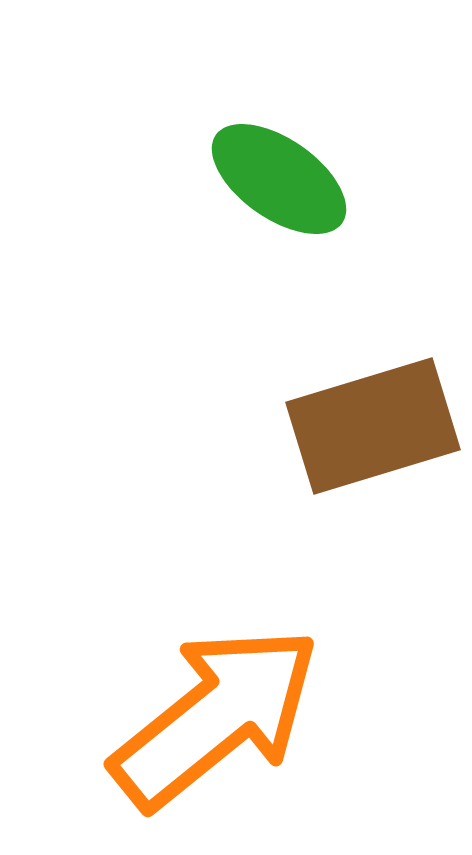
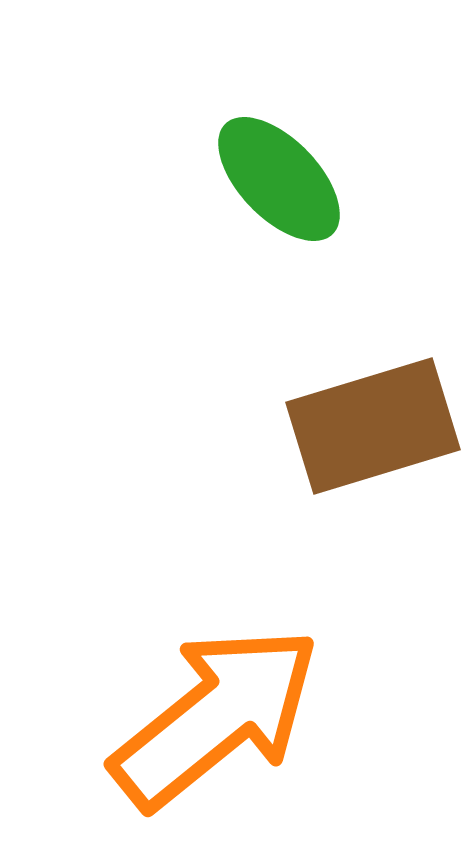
green ellipse: rotated 11 degrees clockwise
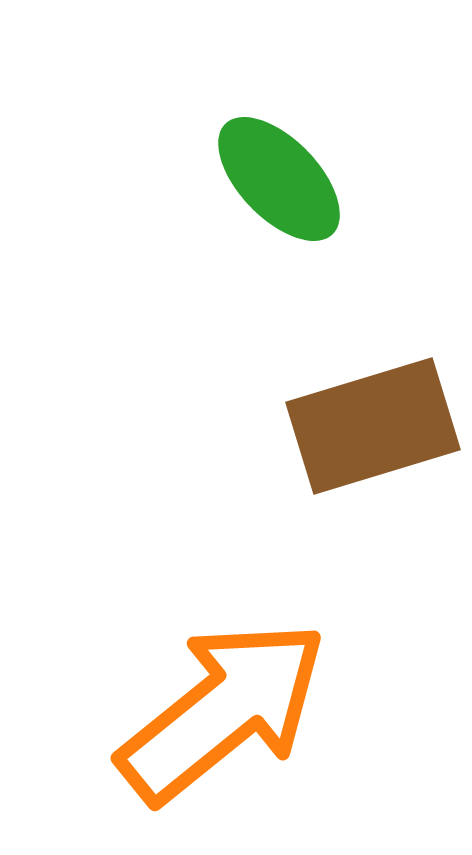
orange arrow: moved 7 px right, 6 px up
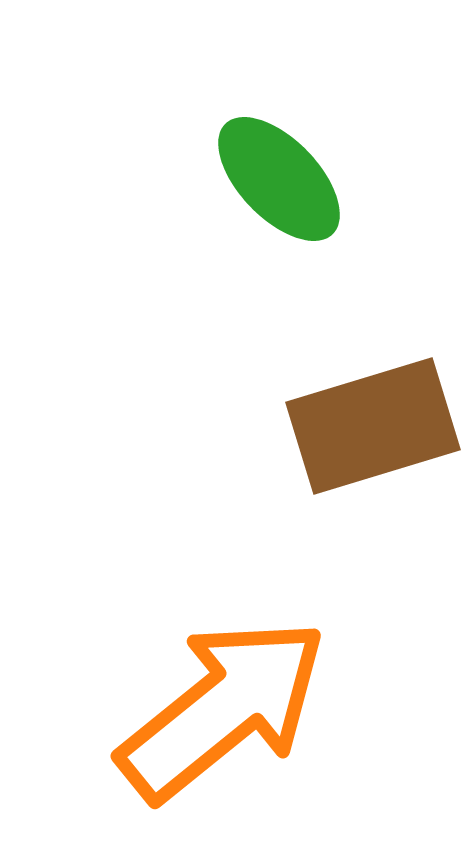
orange arrow: moved 2 px up
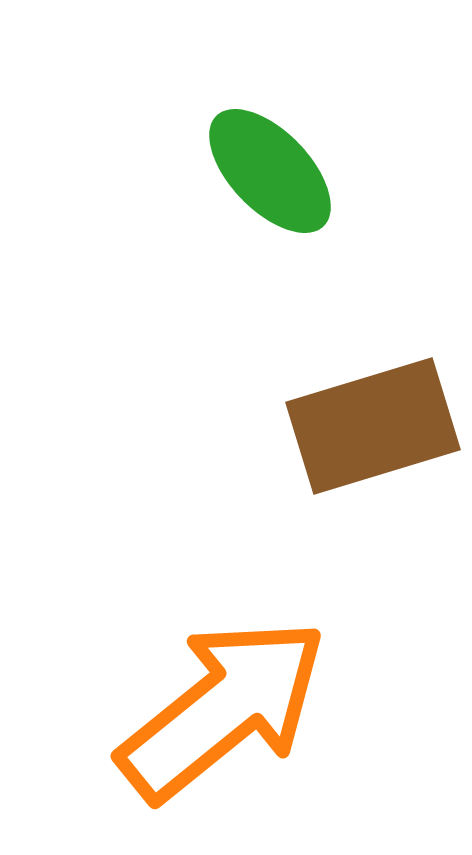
green ellipse: moved 9 px left, 8 px up
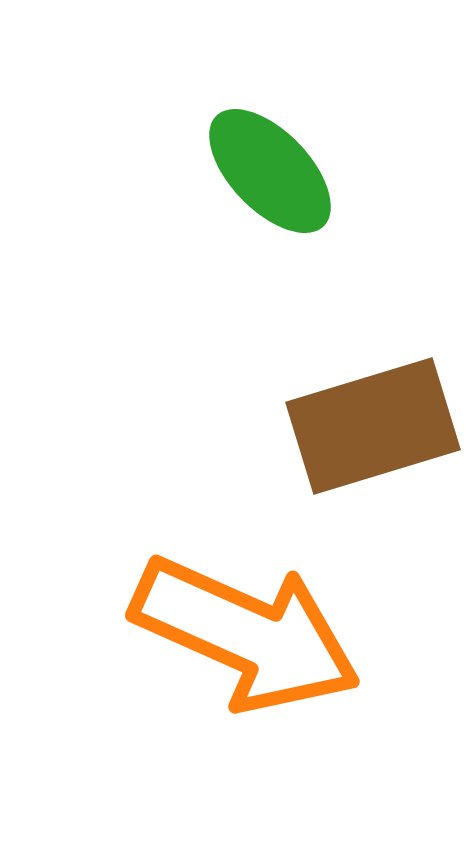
orange arrow: moved 23 px right, 75 px up; rotated 63 degrees clockwise
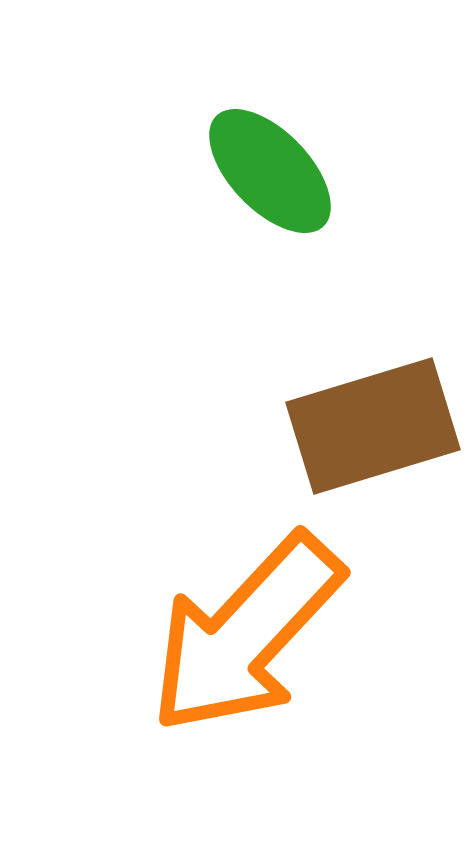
orange arrow: rotated 109 degrees clockwise
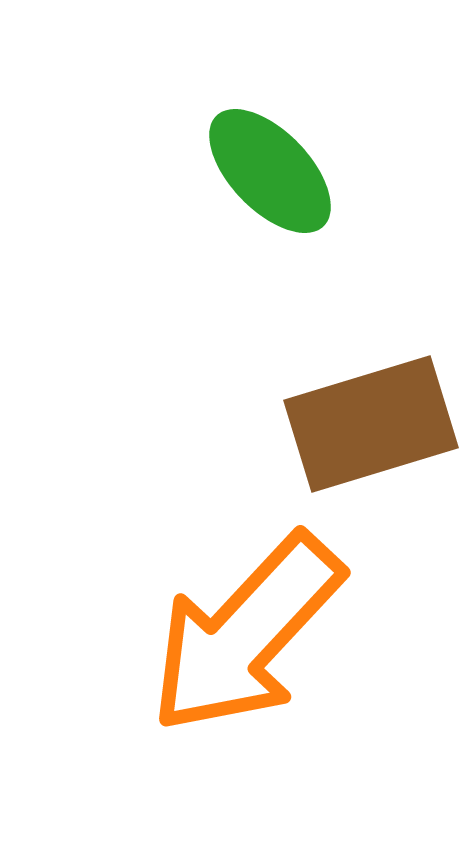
brown rectangle: moved 2 px left, 2 px up
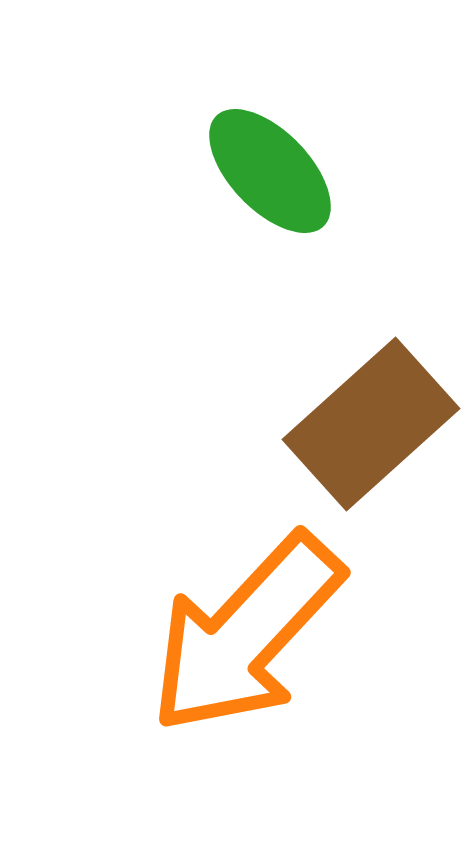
brown rectangle: rotated 25 degrees counterclockwise
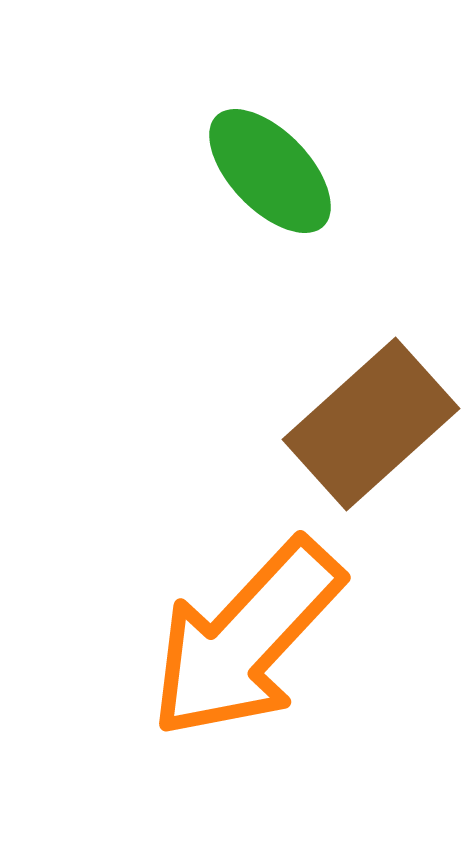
orange arrow: moved 5 px down
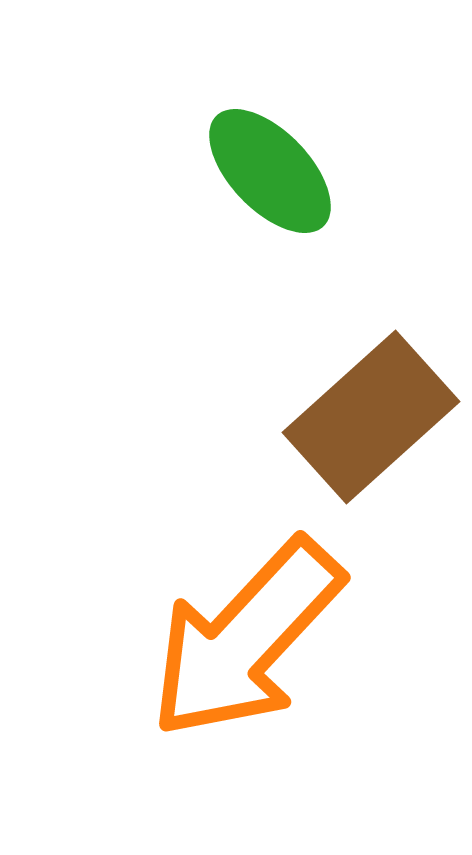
brown rectangle: moved 7 px up
